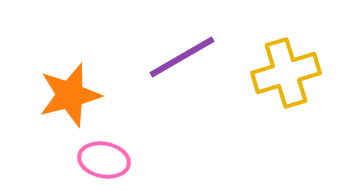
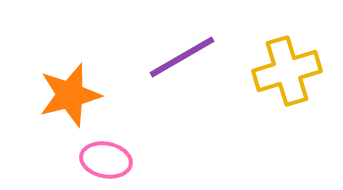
yellow cross: moved 1 px right, 2 px up
pink ellipse: moved 2 px right
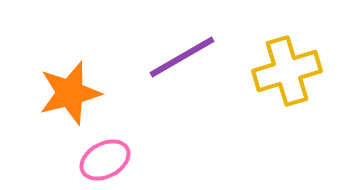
orange star: moved 2 px up
pink ellipse: moved 1 px left; rotated 39 degrees counterclockwise
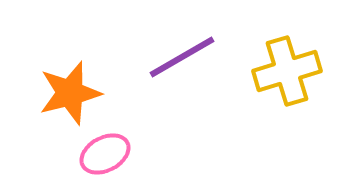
pink ellipse: moved 6 px up
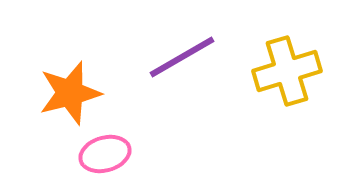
pink ellipse: rotated 12 degrees clockwise
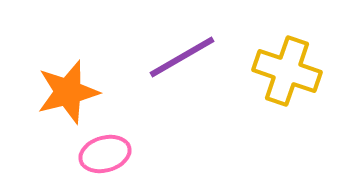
yellow cross: rotated 36 degrees clockwise
orange star: moved 2 px left, 1 px up
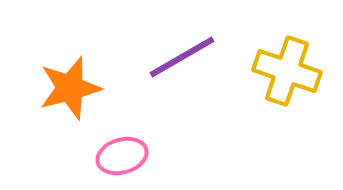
orange star: moved 2 px right, 4 px up
pink ellipse: moved 17 px right, 2 px down
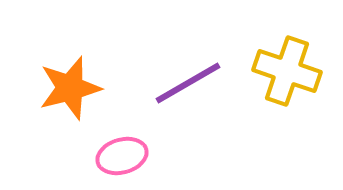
purple line: moved 6 px right, 26 px down
